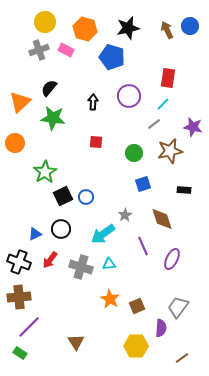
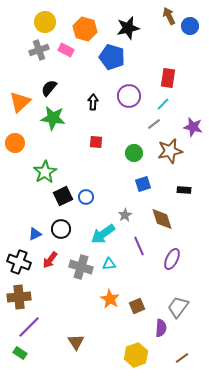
brown arrow at (167, 30): moved 2 px right, 14 px up
purple line at (143, 246): moved 4 px left
yellow hexagon at (136, 346): moved 9 px down; rotated 20 degrees counterclockwise
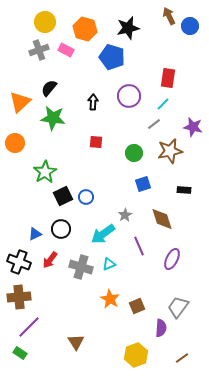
cyan triangle at (109, 264): rotated 16 degrees counterclockwise
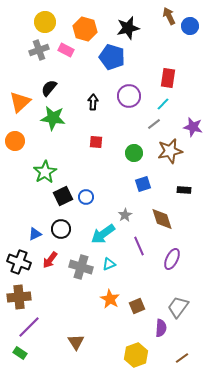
orange circle at (15, 143): moved 2 px up
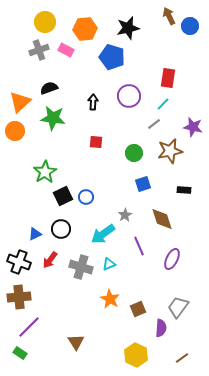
orange hexagon at (85, 29): rotated 20 degrees counterclockwise
black semicircle at (49, 88): rotated 30 degrees clockwise
orange circle at (15, 141): moved 10 px up
brown square at (137, 306): moved 1 px right, 3 px down
yellow hexagon at (136, 355): rotated 15 degrees counterclockwise
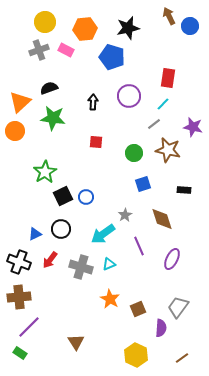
brown star at (170, 151): moved 2 px left, 1 px up; rotated 25 degrees clockwise
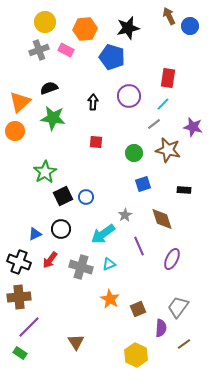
brown line at (182, 358): moved 2 px right, 14 px up
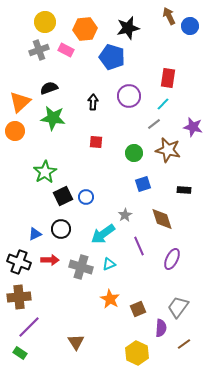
red arrow at (50, 260): rotated 126 degrees counterclockwise
yellow hexagon at (136, 355): moved 1 px right, 2 px up
